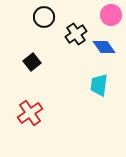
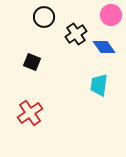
black square: rotated 30 degrees counterclockwise
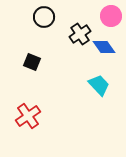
pink circle: moved 1 px down
black cross: moved 4 px right
cyan trapezoid: rotated 130 degrees clockwise
red cross: moved 2 px left, 3 px down
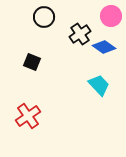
blue diamond: rotated 20 degrees counterclockwise
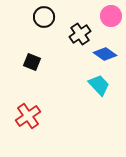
blue diamond: moved 1 px right, 7 px down
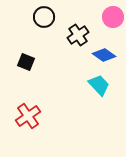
pink circle: moved 2 px right, 1 px down
black cross: moved 2 px left, 1 px down
blue diamond: moved 1 px left, 1 px down
black square: moved 6 px left
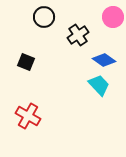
blue diamond: moved 5 px down
red cross: rotated 25 degrees counterclockwise
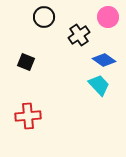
pink circle: moved 5 px left
black cross: moved 1 px right
red cross: rotated 35 degrees counterclockwise
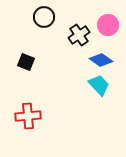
pink circle: moved 8 px down
blue diamond: moved 3 px left
